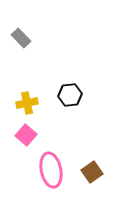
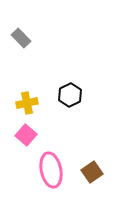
black hexagon: rotated 20 degrees counterclockwise
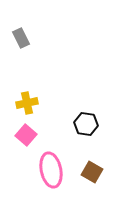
gray rectangle: rotated 18 degrees clockwise
black hexagon: moved 16 px right, 29 px down; rotated 25 degrees counterclockwise
brown square: rotated 25 degrees counterclockwise
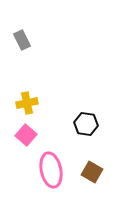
gray rectangle: moved 1 px right, 2 px down
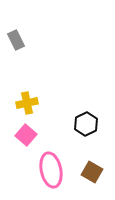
gray rectangle: moved 6 px left
black hexagon: rotated 25 degrees clockwise
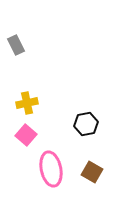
gray rectangle: moved 5 px down
black hexagon: rotated 15 degrees clockwise
pink ellipse: moved 1 px up
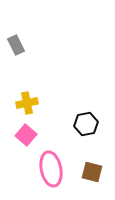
brown square: rotated 15 degrees counterclockwise
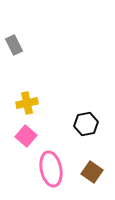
gray rectangle: moved 2 px left
pink square: moved 1 px down
brown square: rotated 20 degrees clockwise
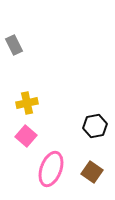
black hexagon: moved 9 px right, 2 px down
pink ellipse: rotated 32 degrees clockwise
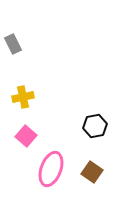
gray rectangle: moved 1 px left, 1 px up
yellow cross: moved 4 px left, 6 px up
